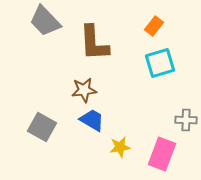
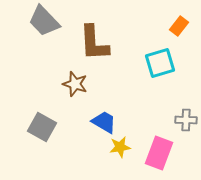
gray trapezoid: moved 1 px left
orange rectangle: moved 25 px right
brown star: moved 9 px left, 6 px up; rotated 25 degrees clockwise
blue trapezoid: moved 12 px right, 2 px down
pink rectangle: moved 3 px left, 1 px up
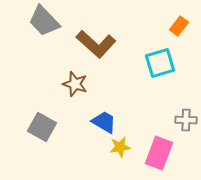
brown L-shape: moved 2 px right, 1 px down; rotated 45 degrees counterclockwise
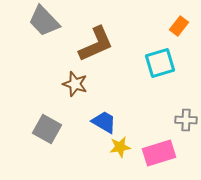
brown L-shape: rotated 66 degrees counterclockwise
gray square: moved 5 px right, 2 px down
pink rectangle: rotated 52 degrees clockwise
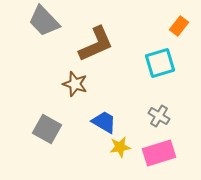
gray cross: moved 27 px left, 4 px up; rotated 30 degrees clockwise
